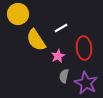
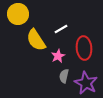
white line: moved 1 px down
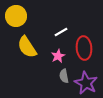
yellow circle: moved 2 px left, 2 px down
white line: moved 3 px down
yellow semicircle: moved 9 px left, 7 px down
gray semicircle: rotated 24 degrees counterclockwise
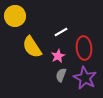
yellow circle: moved 1 px left
yellow semicircle: moved 5 px right
gray semicircle: moved 3 px left, 1 px up; rotated 32 degrees clockwise
purple star: moved 1 px left, 5 px up
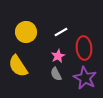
yellow circle: moved 11 px right, 16 px down
yellow semicircle: moved 14 px left, 19 px down
gray semicircle: moved 5 px left, 1 px up; rotated 48 degrees counterclockwise
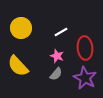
yellow circle: moved 5 px left, 4 px up
red ellipse: moved 1 px right
pink star: moved 1 px left; rotated 24 degrees counterclockwise
yellow semicircle: rotated 10 degrees counterclockwise
gray semicircle: rotated 112 degrees counterclockwise
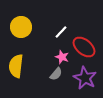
yellow circle: moved 1 px up
white line: rotated 16 degrees counterclockwise
red ellipse: moved 1 px left, 1 px up; rotated 45 degrees counterclockwise
pink star: moved 5 px right, 1 px down
yellow semicircle: moved 2 px left; rotated 50 degrees clockwise
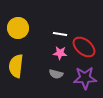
yellow circle: moved 3 px left, 1 px down
white line: moved 1 px left, 2 px down; rotated 56 degrees clockwise
pink star: moved 2 px left, 4 px up; rotated 16 degrees counterclockwise
gray semicircle: rotated 64 degrees clockwise
purple star: rotated 30 degrees counterclockwise
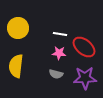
pink star: moved 1 px left
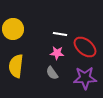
yellow circle: moved 5 px left, 1 px down
red ellipse: moved 1 px right
pink star: moved 2 px left
gray semicircle: moved 4 px left, 1 px up; rotated 40 degrees clockwise
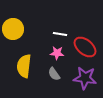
yellow semicircle: moved 8 px right
gray semicircle: moved 2 px right, 1 px down
purple star: rotated 10 degrees clockwise
